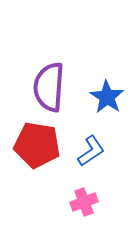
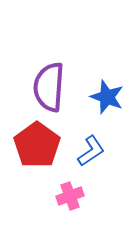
blue star: rotated 12 degrees counterclockwise
red pentagon: rotated 27 degrees clockwise
pink cross: moved 14 px left, 6 px up
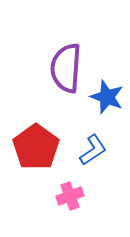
purple semicircle: moved 17 px right, 19 px up
red pentagon: moved 1 px left, 2 px down
blue L-shape: moved 2 px right, 1 px up
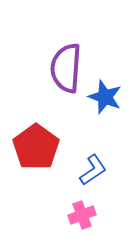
blue star: moved 2 px left
blue L-shape: moved 20 px down
pink cross: moved 12 px right, 19 px down
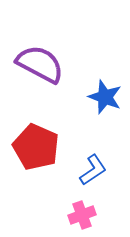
purple semicircle: moved 26 px left, 4 px up; rotated 114 degrees clockwise
red pentagon: rotated 12 degrees counterclockwise
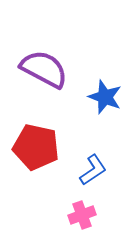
purple semicircle: moved 4 px right, 5 px down
red pentagon: rotated 12 degrees counterclockwise
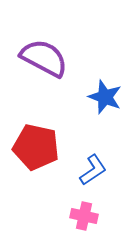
purple semicircle: moved 11 px up
pink cross: moved 2 px right, 1 px down; rotated 32 degrees clockwise
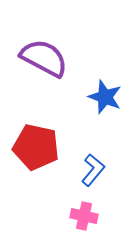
blue L-shape: rotated 16 degrees counterclockwise
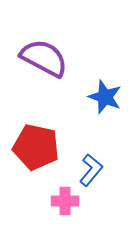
blue L-shape: moved 2 px left
pink cross: moved 19 px left, 15 px up; rotated 12 degrees counterclockwise
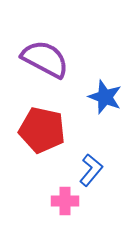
purple semicircle: moved 1 px right, 1 px down
red pentagon: moved 6 px right, 17 px up
